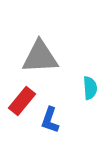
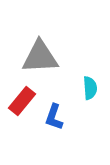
blue L-shape: moved 4 px right, 3 px up
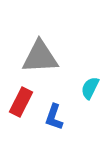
cyan semicircle: rotated 150 degrees counterclockwise
red rectangle: moved 1 px left, 1 px down; rotated 12 degrees counterclockwise
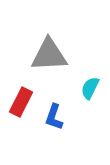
gray triangle: moved 9 px right, 2 px up
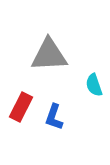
cyan semicircle: moved 4 px right, 3 px up; rotated 45 degrees counterclockwise
red rectangle: moved 5 px down
